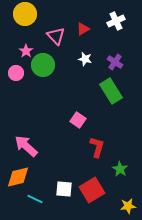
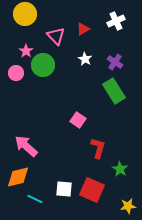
white star: rotated 16 degrees clockwise
green rectangle: moved 3 px right
red L-shape: moved 1 px right, 1 px down
red square: rotated 35 degrees counterclockwise
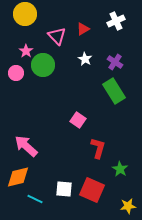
pink triangle: moved 1 px right
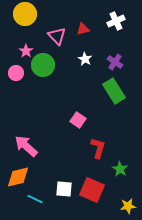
red triangle: rotated 16 degrees clockwise
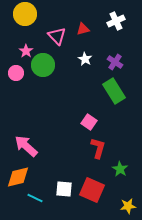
pink square: moved 11 px right, 2 px down
cyan line: moved 1 px up
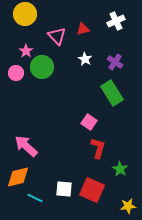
green circle: moved 1 px left, 2 px down
green rectangle: moved 2 px left, 2 px down
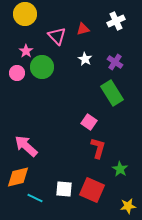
pink circle: moved 1 px right
